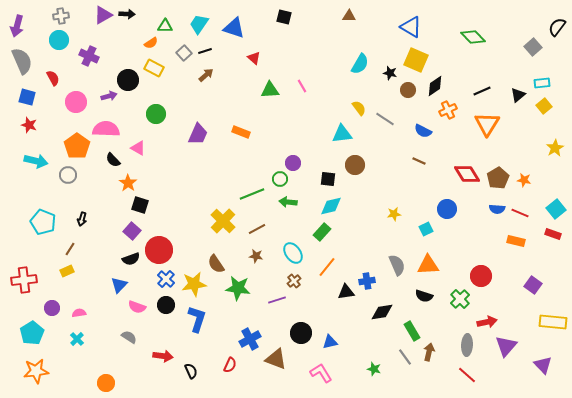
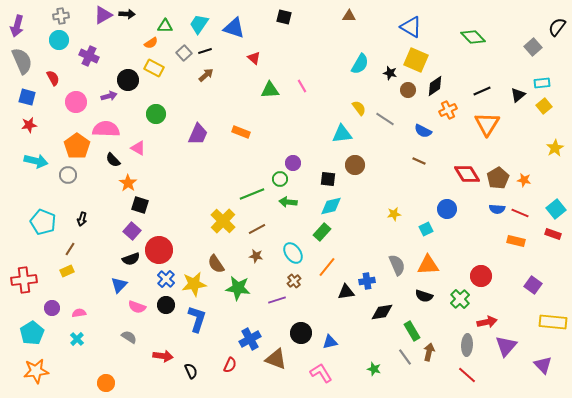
red star at (29, 125): rotated 28 degrees counterclockwise
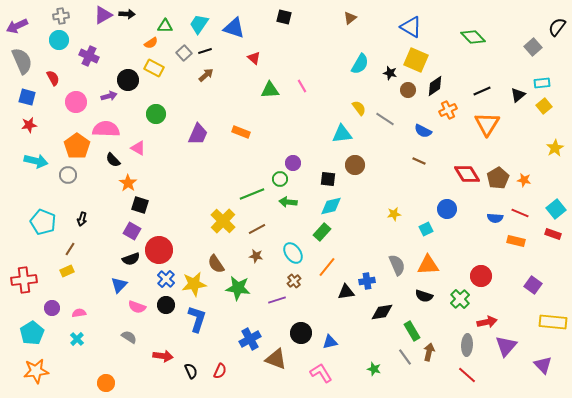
brown triangle at (349, 16): moved 1 px right, 2 px down; rotated 40 degrees counterclockwise
purple arrow at (17, 26): rotated 50 degrees clockwise
blue semicircle at (497, 209): moved 2 px left, 9 px down
purple square at (132, 231): rotated 12 degrees counterclockwise
red semicircle at (230, 365): moved 10 px left, 6 px down
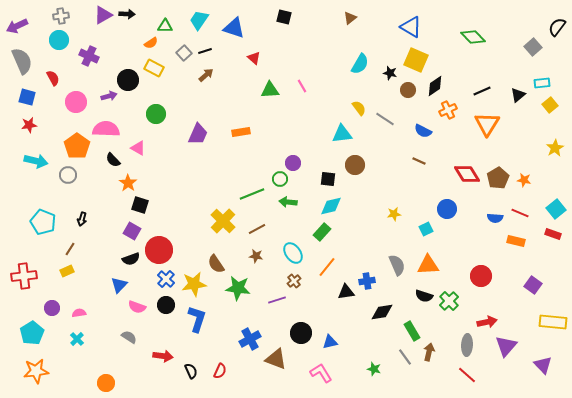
cyan trapezoid at (199, 24): moved 4 px up
yellow square at (544, 106): moved 6 px right, 1 px up
orange rectangle at (241, 132): rotated 30 degrees counterclockwise
red cross at (24, 280): moved 4 px up
green cross at (460, 299): moved 11 px left, 2 px down
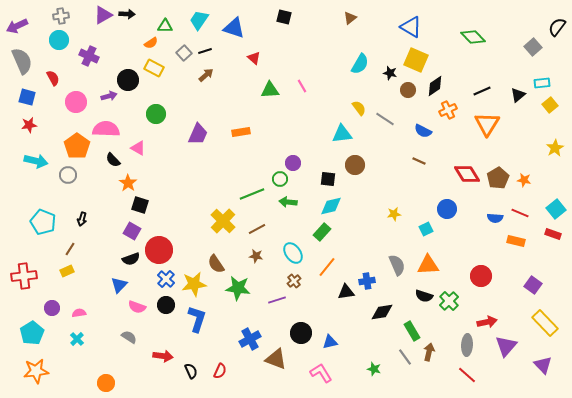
yellow rectangle at (553, 322): moved 8 px left, 1 px down; rotated 40 degrees clockwise
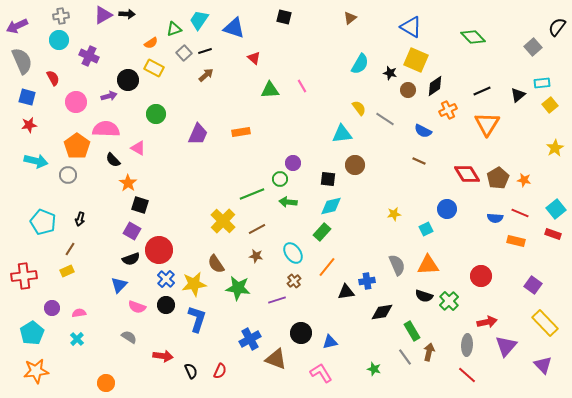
green triangle at (165, 26): moved 9 px right, 3 px down; rotated 21 degrees counterclockwise
black arrow at (82, 219): moved 2 px left
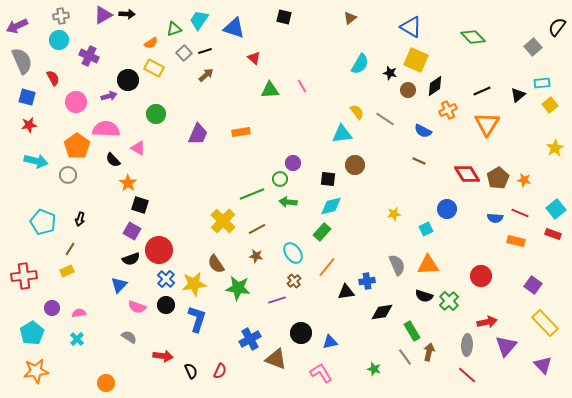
yellow semicircle at (359, 108): moved 2 px left, 4 px down
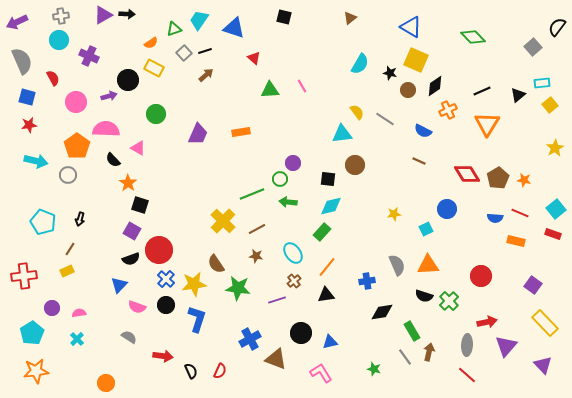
purple arrow at (17, 26): moved 4 px up
black triangle at (346, 292): moved 20 px left, 3 px down
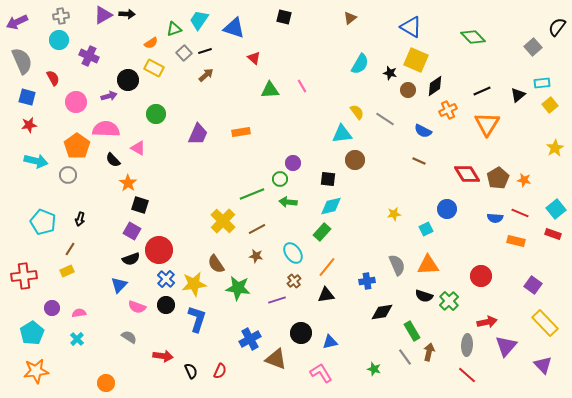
brown circle at (355, 165): moved 5 px up
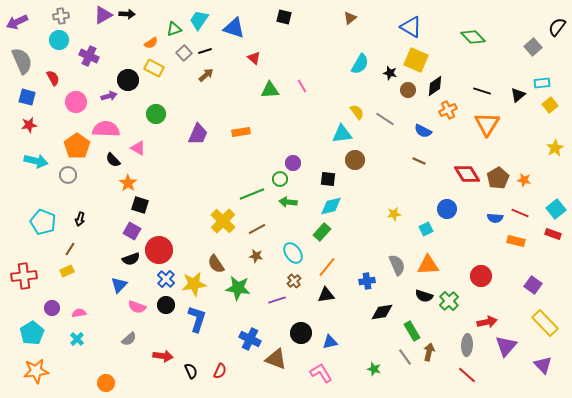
black line at (482, 91): rotated 42 degrees clockwise
gray semicircle at (129, 337): moved 2 px down; rotated 105 degrees clockwise
blue cross at (250, 339): rotated 35 degrees counterclockwise
